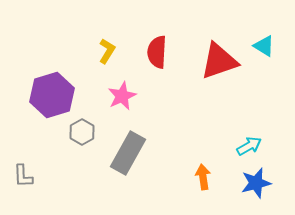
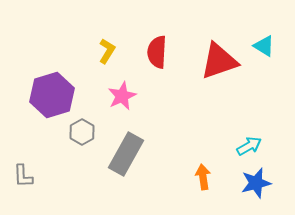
gray rectangle: moved 2 px left, 1 px down
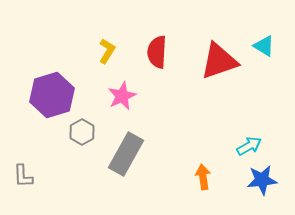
blue star: moved 6 px right, 3 px up; rotated 8 degrees clockwise
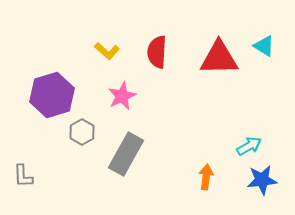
yellow L-shape: rotated 100 degrees clockwise
red triangle: moved 3 px up; rotated 18 degrees clockwise
orange arrow: moved 3 px right; rotated 15 degrees clockwise
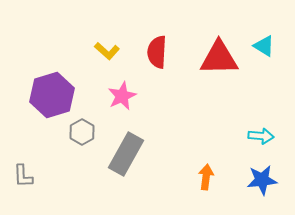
cyan arrow: moved 12 px right, 10 px up; rotated 35 degrees clockwise
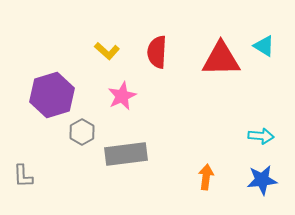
red triangle: moved 2 px right, 1 px down
gray rectangle: rotated 54 degrees clockwise
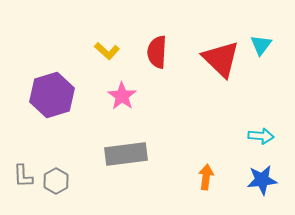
cyan triangle: moved 3 px left, 1 px up; rotated 35 degrees clockwise
red triangle: rotated 45 degrees clockwise
pink star: rotated 12 degrees counterclockwise
gray hexagon: moved 26 px left, 49 px down
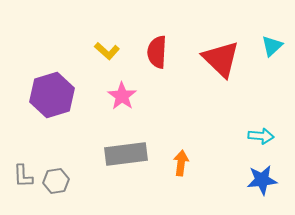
cyan triangle: moved 11 px right, 1 px down; rotated 10 degrees clockwise
orange arrow: moved 25 px left, 14 px up
gray hexagon: rotated 20 degrees clockwise
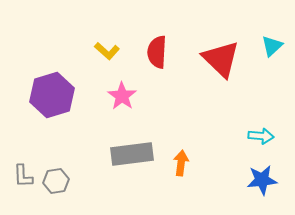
gray rectangle: moved 6 px right
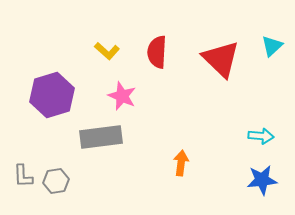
pink star: rotated 12 degrees counterclockwise
gray rectangle: moved 31 px left, 17 px up
